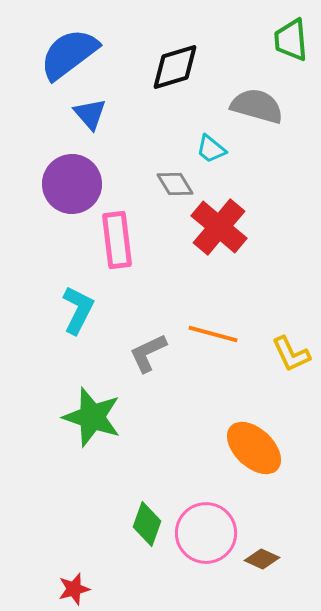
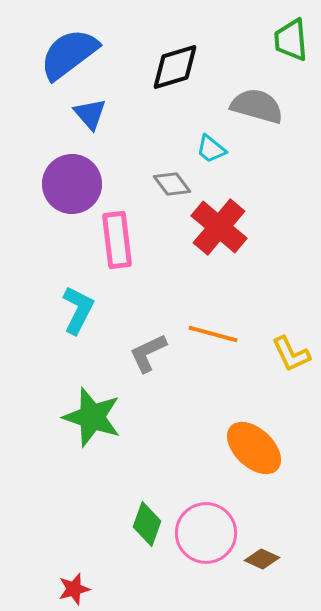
gray diamond: moved 3 px left; rotated 6 degrees counterclockwise
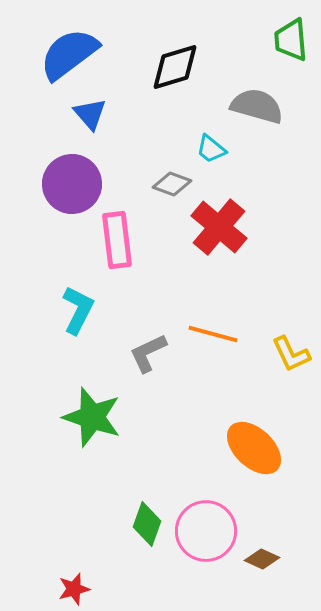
gray diamond: rotated 33 degrees counterclockwise
pink circle: moved 2 px up
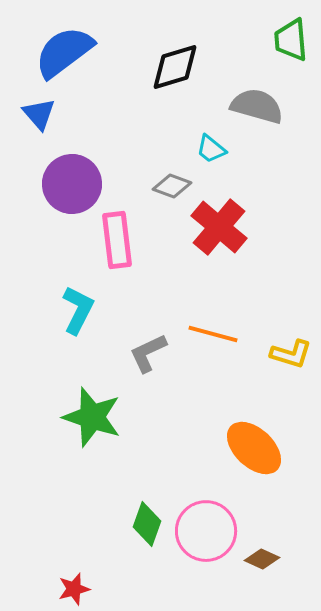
blue semicircle: moved 5 px left, 2 px up
blue triangle: moved 51 px left
gray diamond: moved 2 px down
yellow L-shape: rotated 48 degrees counterclockwise
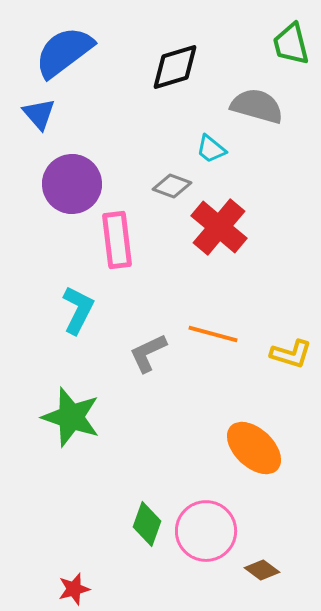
green trapezoid: moved 4 px down; rotated 9 degrees counterclockwise
green star: moved 21 px left
brown diamond: moved 11 px down; rotated 12 degrees clockwise
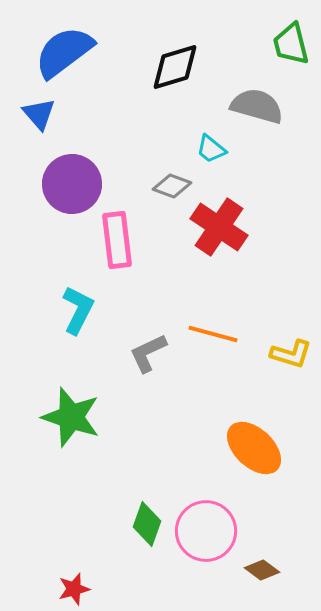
red cross: rotated 6 degrees counterclockwise
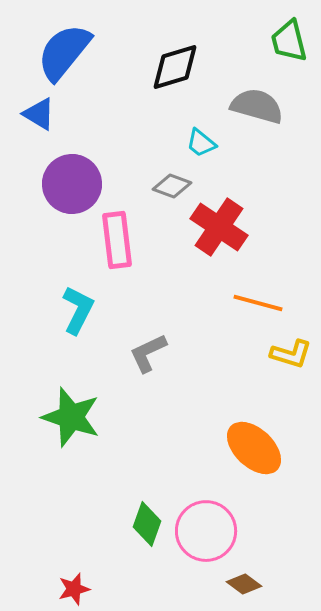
green trapezoid: moved 2 px left, 3 px up
blue semicircle: rotated 14 degrees counterclockwise
blue triangle: rotated 18 degrees counterclockwise
cyan trapezoid: moved 10 px left, 6 px up
orange line: moved 45 px right, 31 px up
brown diamond: moved 18 px left, 14 px down
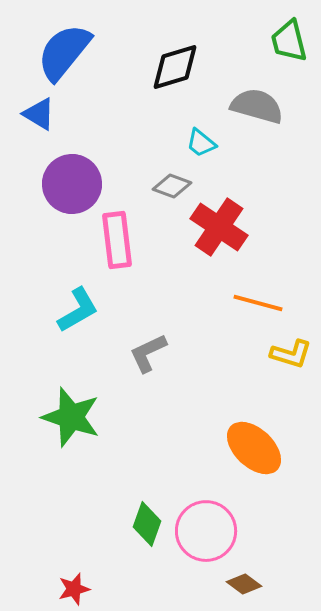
cyan L-shape: rotated 33 degrees clockwise
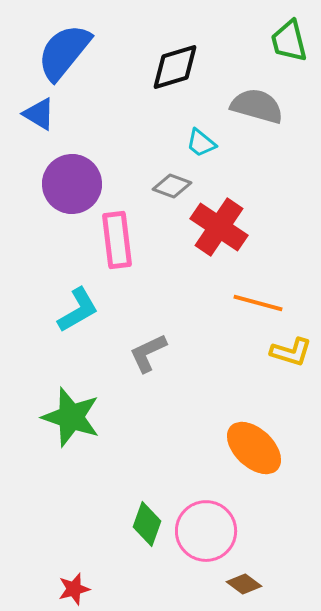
yellow L-shape: moved 2 px up
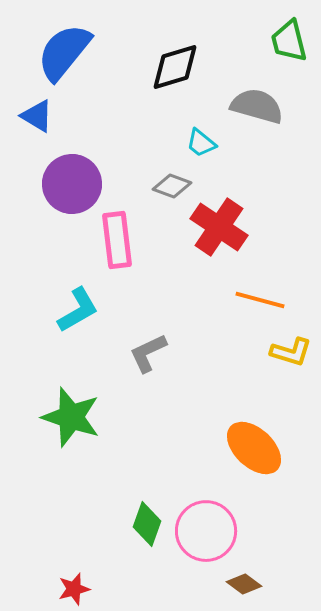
blue triangle: moved 2 px left, 2 px down
orange line: moved 2 px right, 3 px up
